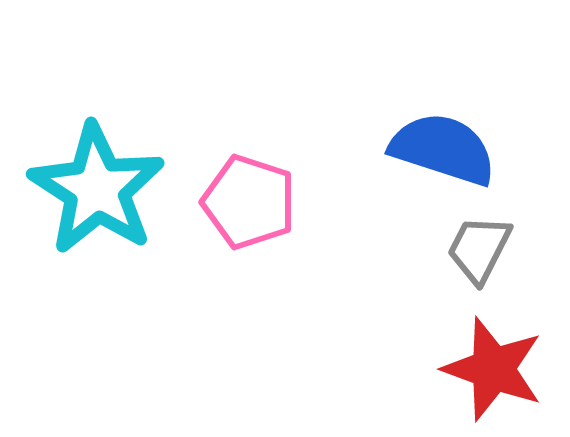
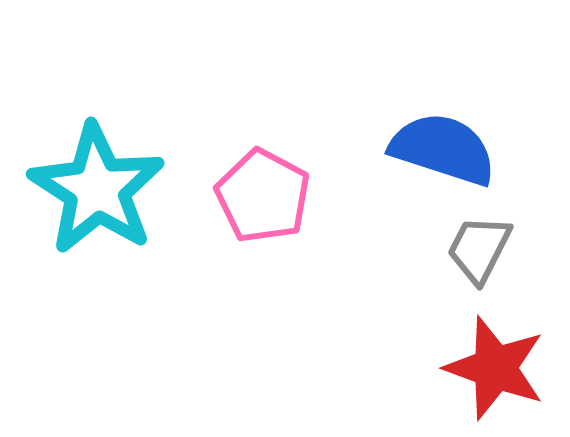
pink pentagon: moved 14 px right, 6 px up; rotated 10 degrees clockwise
red star: moved 2 px right, 1 px up
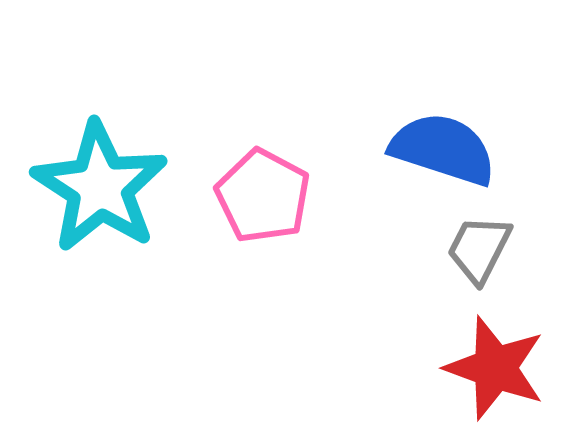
cyan star: moved 3 px right, 2 px up
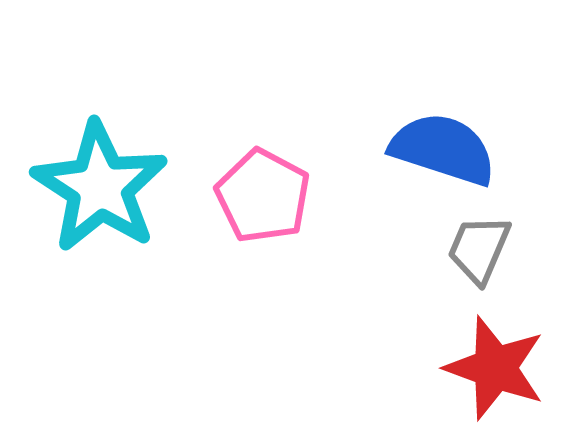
gray trapezoid: rotated 4 degrees counterclockwise
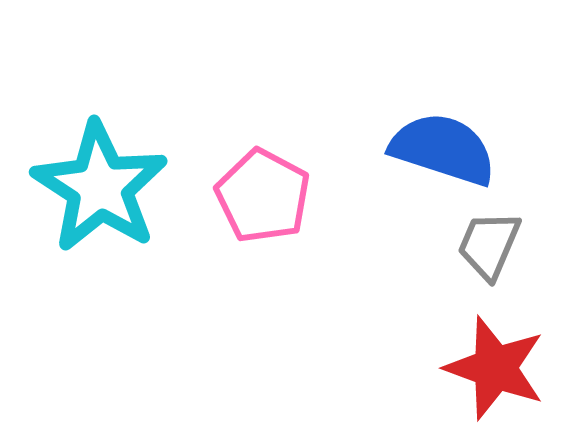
gray trapezoid: moved 10 px right, 4 px up
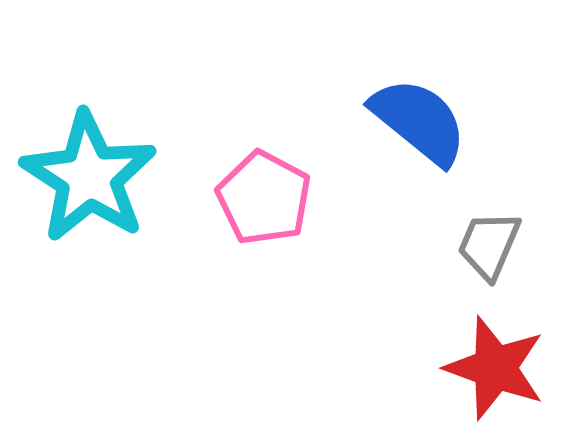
blue semicircle: moved 24 px left, 28 px up; rotated 21 degrees clockwise
cyan star: moved 11 px left, 10 px up
pink pentagon: moved 1 px right, 2 px down
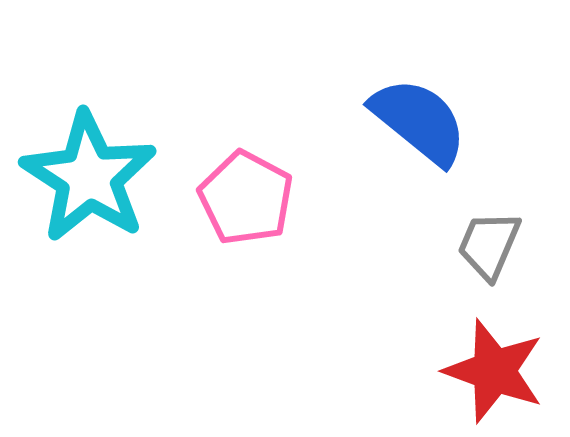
pink pentagon: moved 18 px left
red star: moved 1 px left, 3 px down
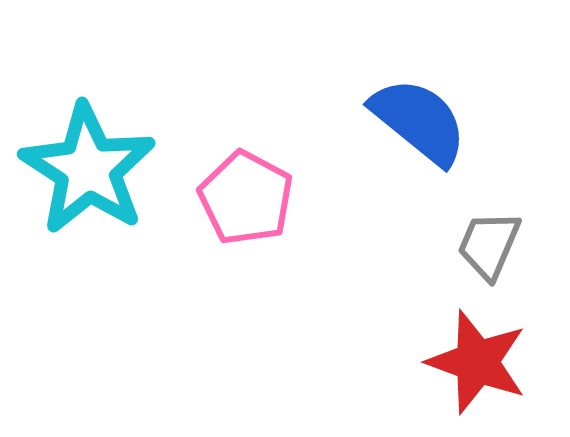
cyan star: moved 1 px left, 8 px up
red star: moved 17 px left, 9 px up
